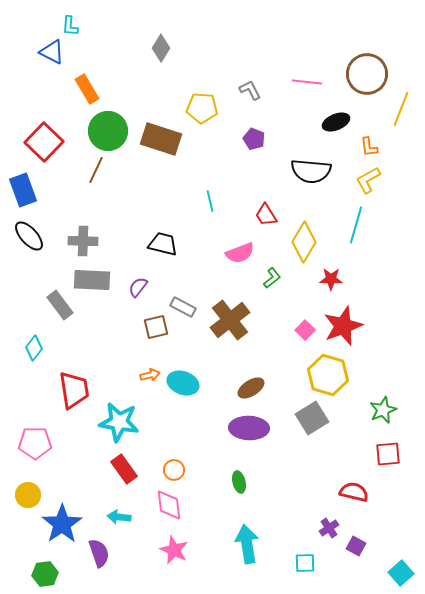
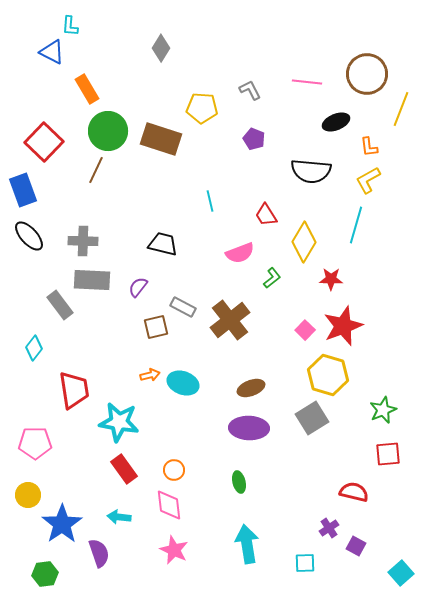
brown ellipse at (251, 388): rotated 12 degrees clockwise
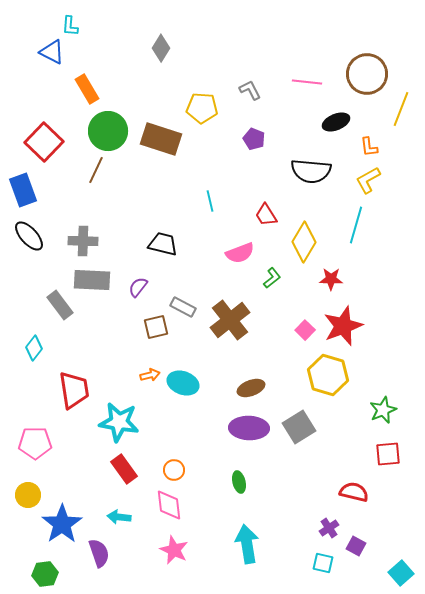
gray square at (312, 418): moved 13 px left, 9 px down
cyan square at (305, 563): moved 18 px right; rotated 15 degrees clockwise
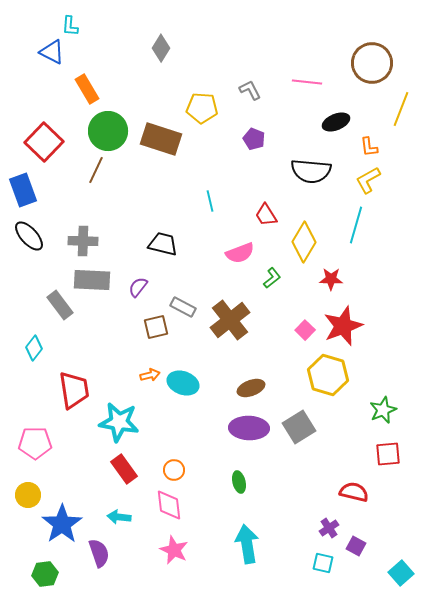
brown circle at (367, 74): moved 5 px right, 11 px up
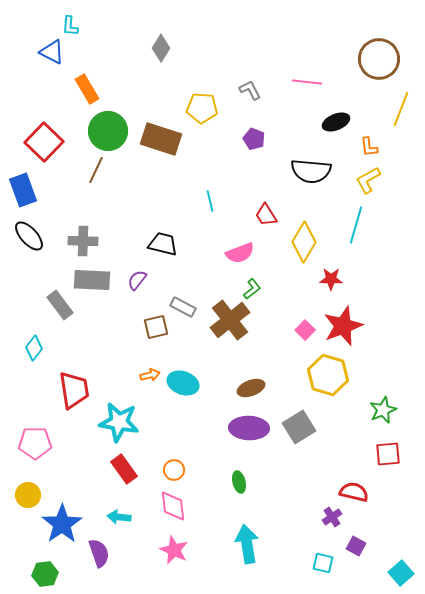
brown circle at (372, 63): moved 7 px right, 4 px up
green L-shape at (272, 278): moved 20 px left, 11 px down
purple semicircle at (138, 287): moved 1 px left, 7 px up
pink diamond at (169, 505): moved 4 px right, 1 px down
purple cross at (329, 528): moved 3 px right, 11 px up
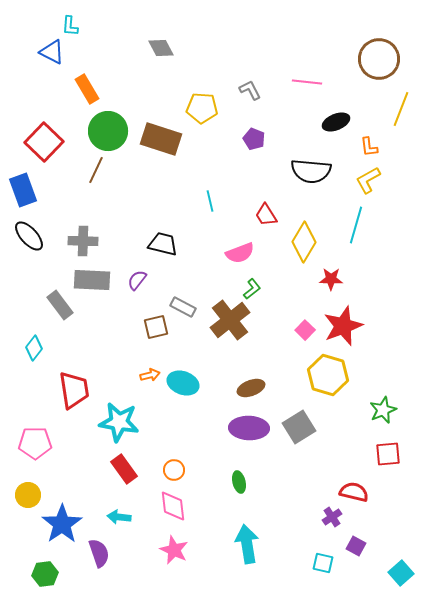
gray diamond at (161, 48): rotated 60 degrees counterclockwise
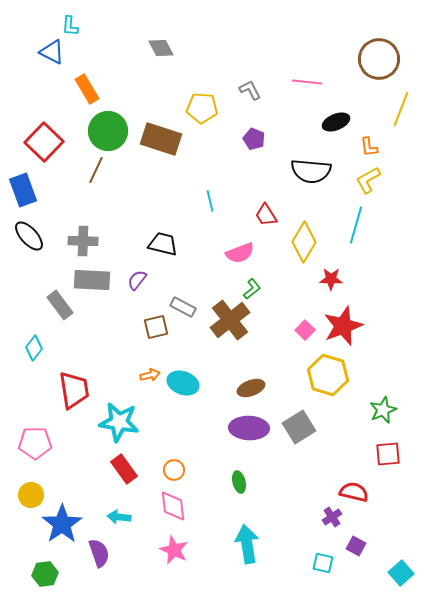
yellow circle at (28, 495): moved 3 px right
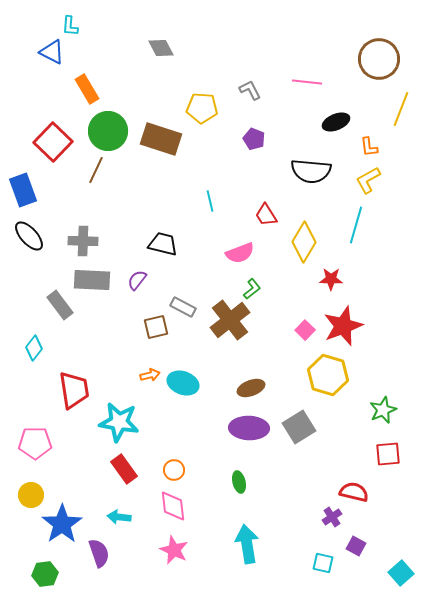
red square at (44, 142): moved 9 px right
